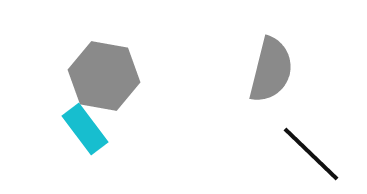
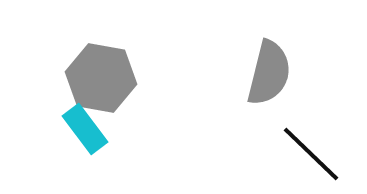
gray semicircle: moved 2 px left, 3 px down
gray hexagon: moved 3 px left, 2 px down
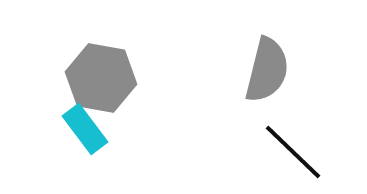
gray semicircle: moved 2 px left, 3 px up
black line: moved 18 px left, 2 px up
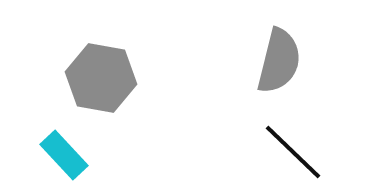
gray semicircle: moved 12 px right, 9 px up
cyan rectangle: moved 21 px left, 26 px down; rotated 6 degrees counterclockwise
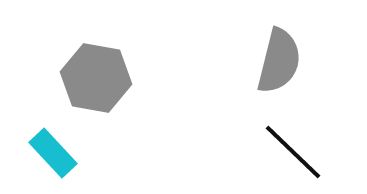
gray hexagon: moved 5 px left
cyan rectangle: moved 11 px left, 2 px up
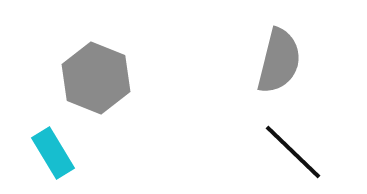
gray hexagon: rotated 12 degrees clockwise
cyan rectangle: rotated 12 degrees clockwise
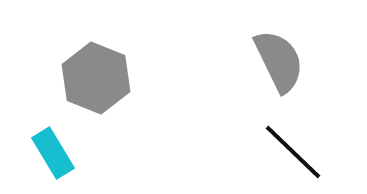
gray semicircle: rotated 40 degrees counterclockwise
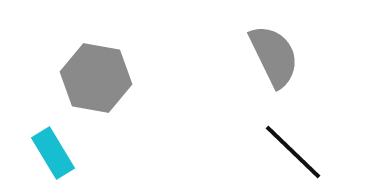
gray semicircle: moved 5 px left, 5 px up
gray hexagon: rotated 12 degrees counterclockwise
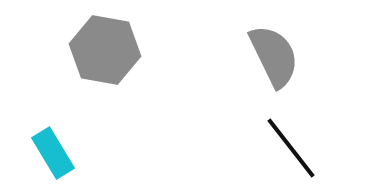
gray hexagon: moved 9 px right, 28 px up
black line: moved 2 px left, 4 px up; rotated 8 degrees clockwise
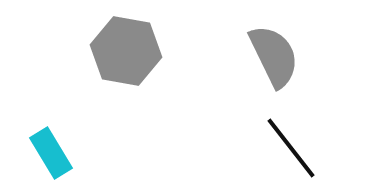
gray hexagon: moved 21 px right, 1 px down
cyan rectangle: moved 2 px left
